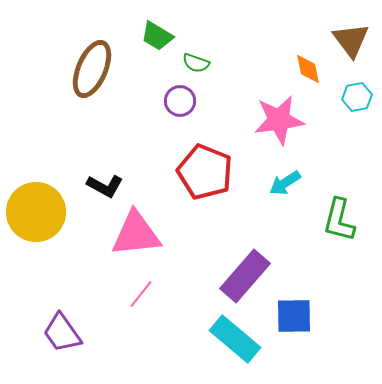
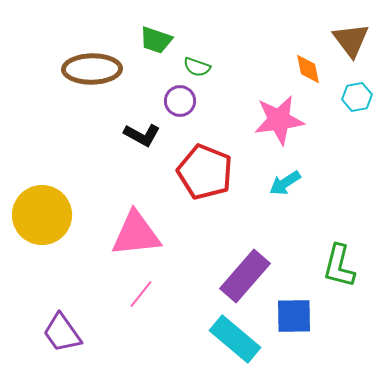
green trapezoid: moved 1 px left, 4 px down; rotated 12 degrees counterclockwise
green semicircle: moved 1 px right, 4 px down
brown ellipse: rotated 66 degrees clockwise
black L-shape: moved 37 px right, 51 px up
yellow circle: moved 6 px right, 3 px down
green L-shape: moved 46 px down
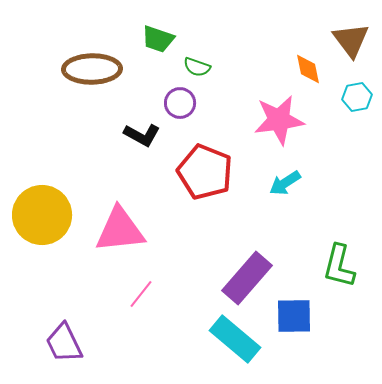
green trapezoid: moved 2 px right, 1 px up
purple circle: moved 2 px down
pink triangle: moved 16 px left, 4 px up
purple rectangle: moved 2 px right, 2 px down
purple trapezoid: moved 2 px right, 10 px down; rotated 9 degrees clockwise
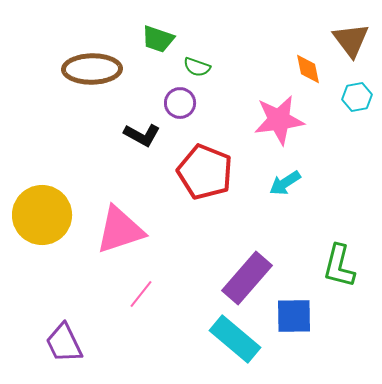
pink triangle: rotated 12 degrees counterclockwise
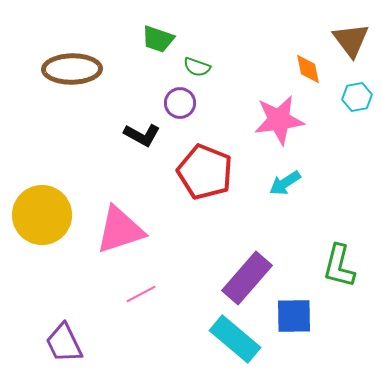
brown ellipse: moved 20 px left
pink line: rotated 24 degrees clockwise
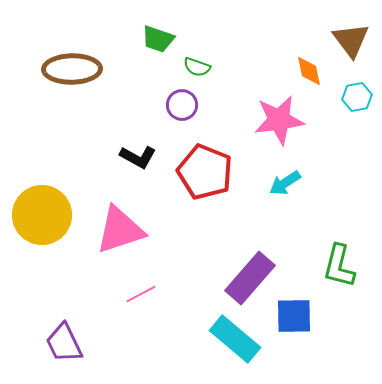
orange diamond: moved 1 px right, 2 px down
purple circle: moved 2 px right, 2 px down
black L-shape: moved 4 px left, 22 px down
purple rectangle: moved 3 px right
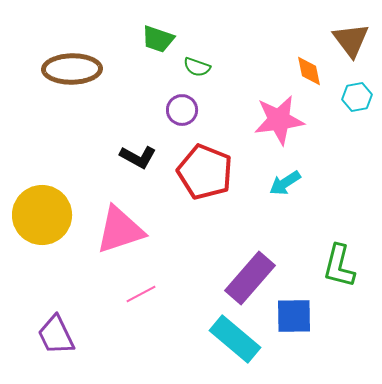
purple circle: moved 5 px down
purple trapezoid: moved 8 px left, 8 px up
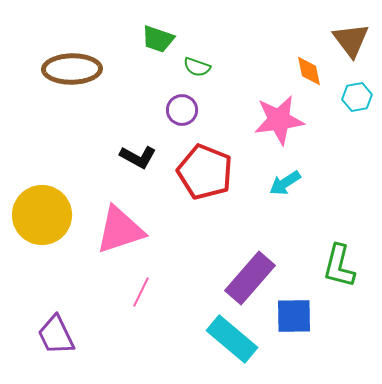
pink line: moved 2 px up; rotated 36 degrees counterclockwise
cyan rectangle: moved 3 px left
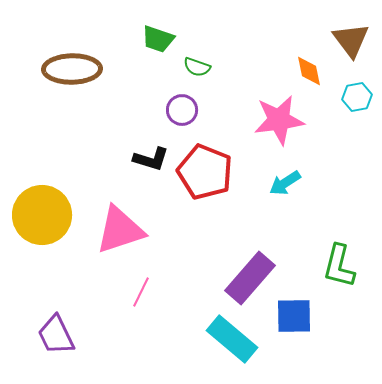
black L-shape: moved 13 px right, 2 px down; rotated 12 degrees counterclockwise
